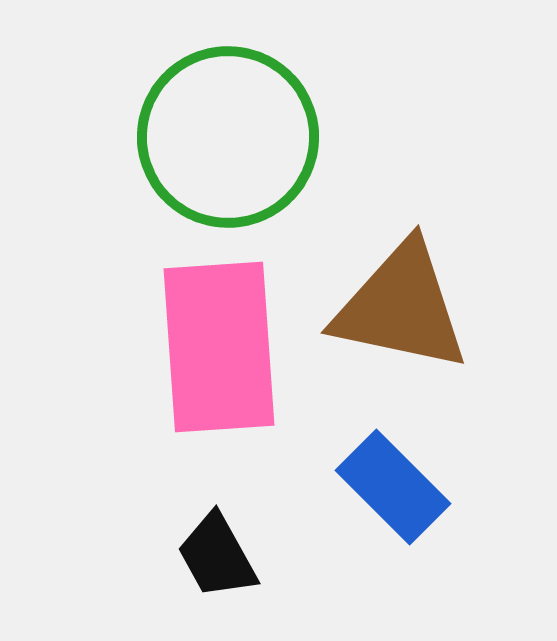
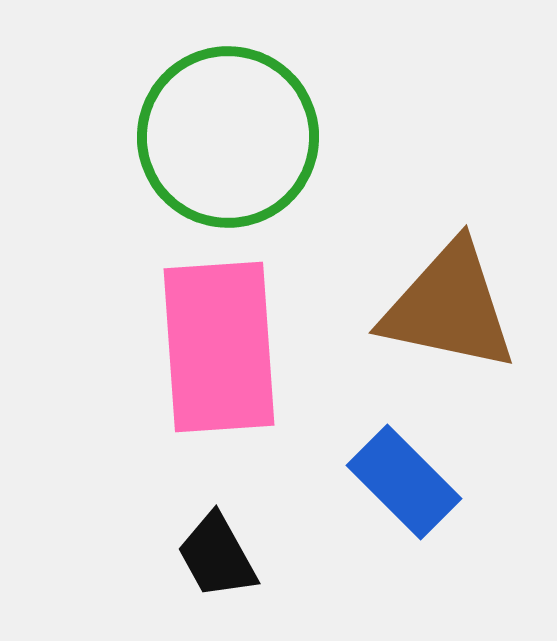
brown triangle: moved 48 px right
blue rectangle: moved 11 px right, 5 px up
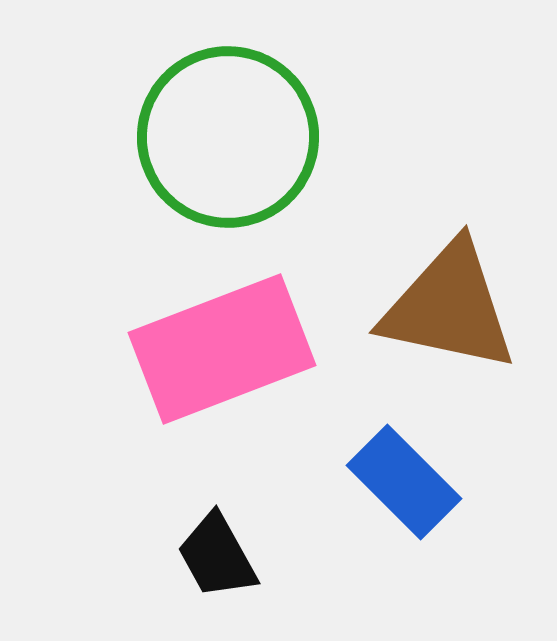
pink rectangle: moved 3 px right, 2 px down; rotated 73 degrees clockwise
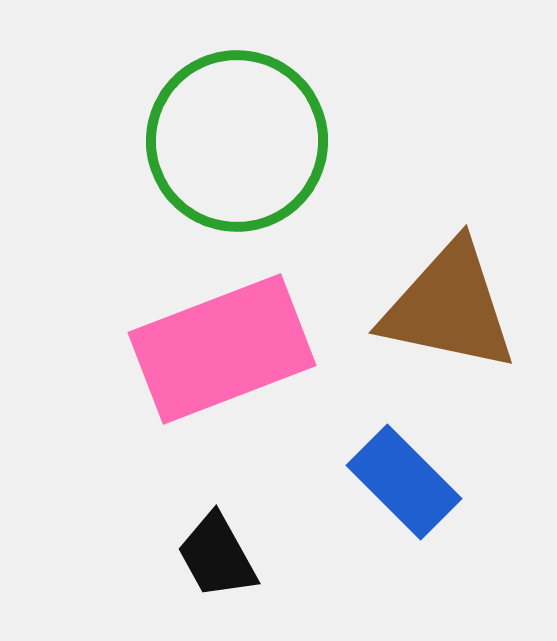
green circle: moved 9 px right, 4 px down
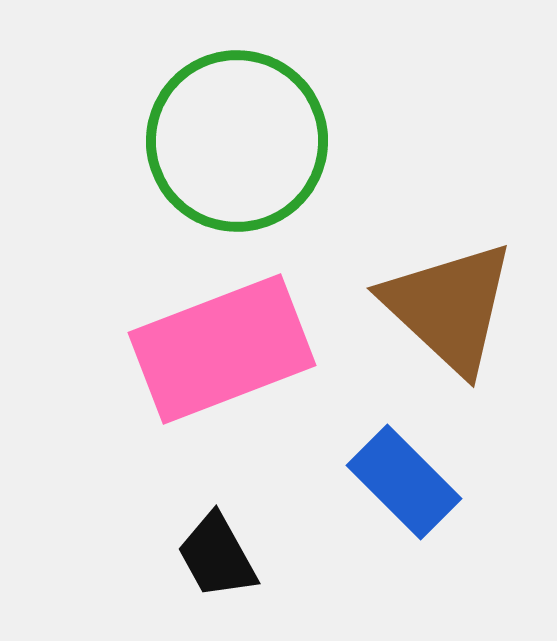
brown triangle: rotated 31 degrees clockwise
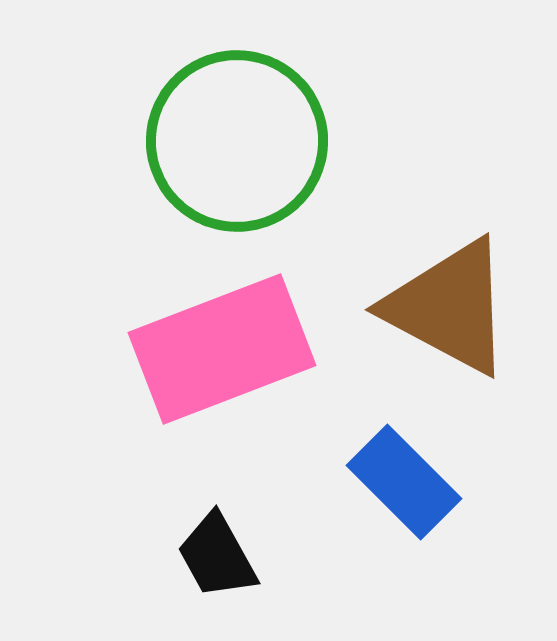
brown triangle: rotated 15 degrees counterclockwise
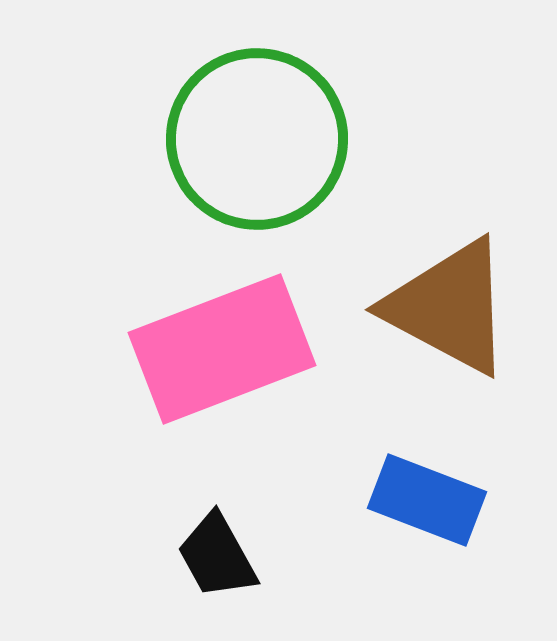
green circle: moved 20 px right, 2 px up
blue rectangle: moved 23 px right, 18 px down; rotated 24 degrees counterclockwise
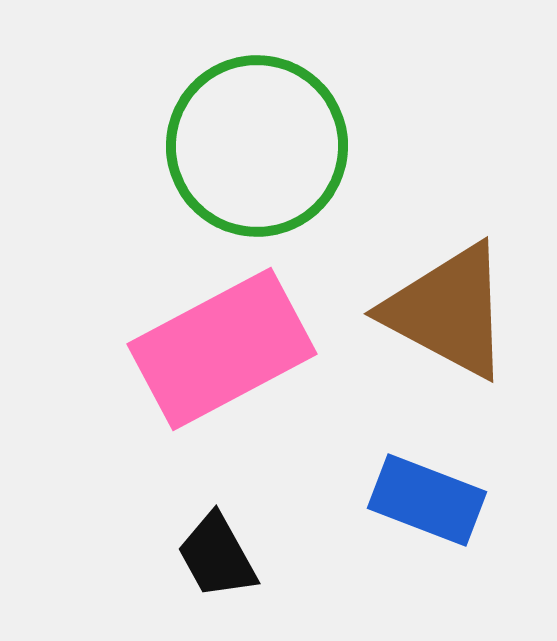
green circle: moved 7 px down
brown triangle: moved 1 px left, 4 px down
pink rectangle: rotated 7 degrees counterclockwise
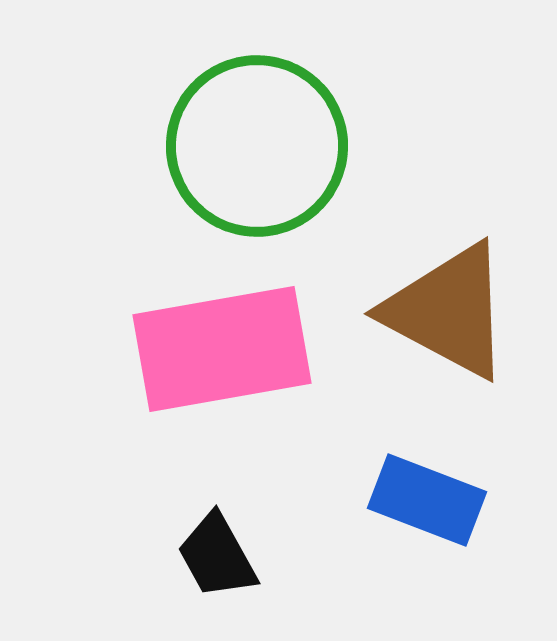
pink rectangle: rotated 18 degrees clockwise
